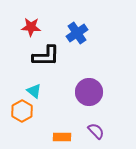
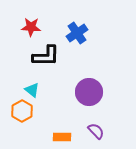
cyan triangle: moved 2 px left, 1 px up
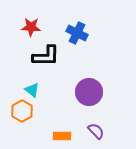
blue cross: rotated 30 degrees counterclockwise
orange rectangle: moved 1 px up
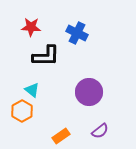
purple semicircle: moved 4 px right; rotated 96 degrees clockwise
orange rectangle: moved 1 px left; rotated 36 degrees counterclockwise
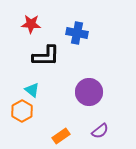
red star: moved 3 px up
blue cross: rotated 15 degrees counterclockwise
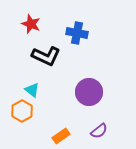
red star: rotated 18 degrees clockwise
black L-shape: rotated 24 degrees clockwise
purple semicircle: moved 1 px left
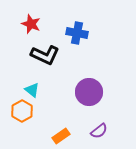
black L-shape: moved 1 px left, 1 px up
